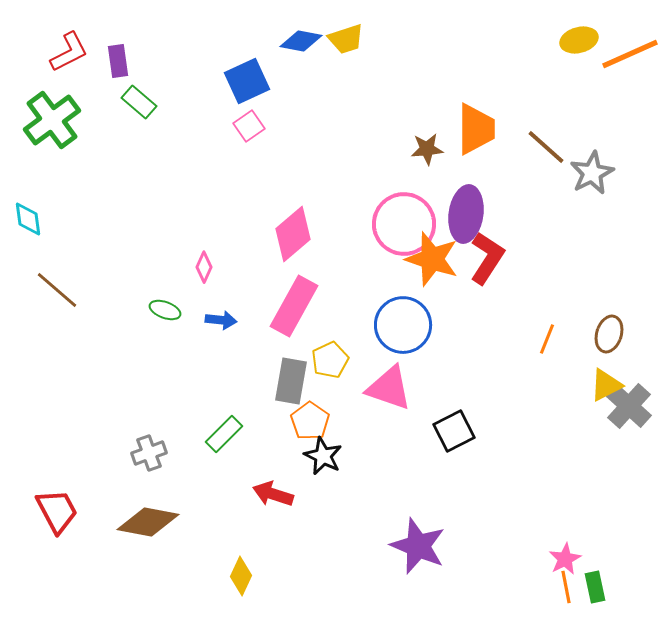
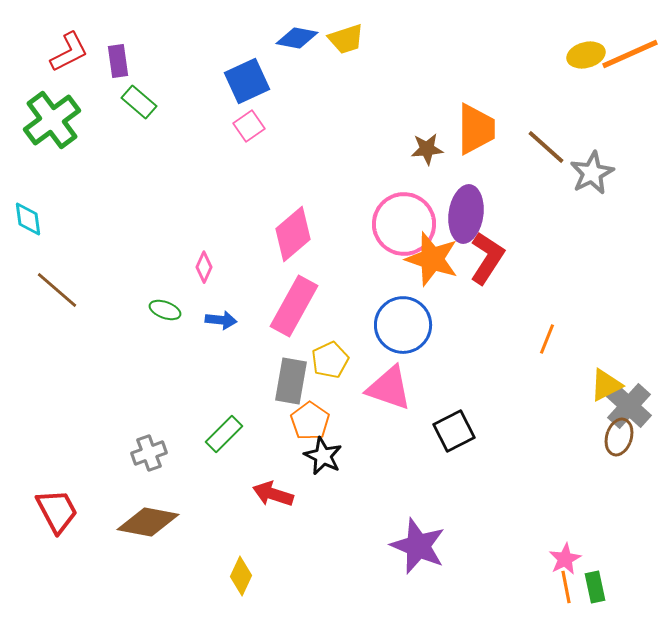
yellow ellipse at (579, 40): moved 7 px right, 15 px down
blue diamond at (301, 41): moved 4 px left, 3 px up
brown ellipse at (609, 334): moved 10 px right, 103 px down
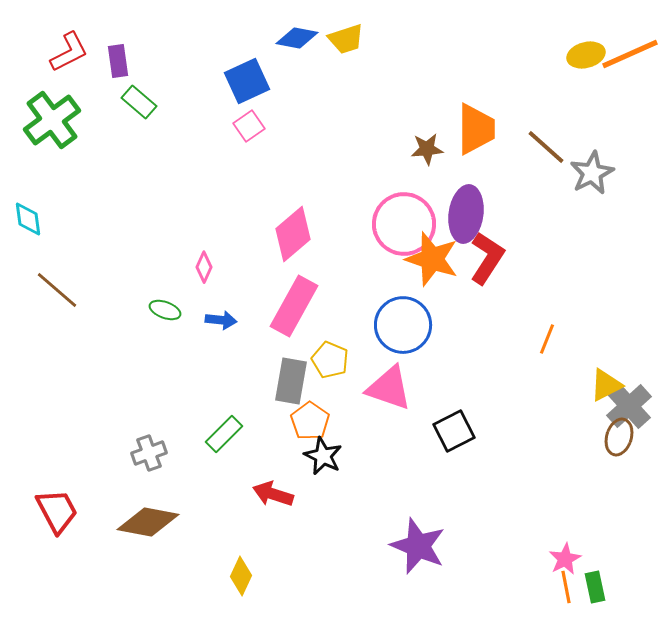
yellow pentagon at (330, 360): rotated 24 degrees counterclockwise
gray cross at (629, 406): rotated 6 degrees clockwise
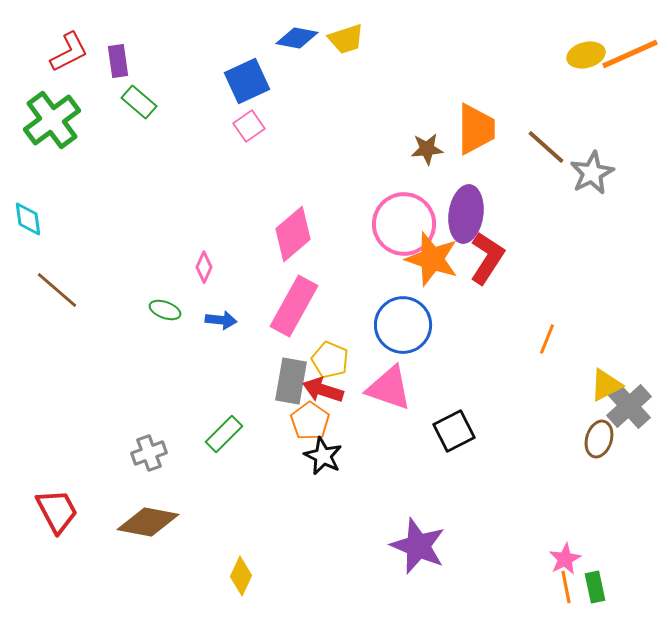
brown ellipse at (619, 437): moved 20 px left, 2 px down
red arrow at (273, 494): moved 50 px right, 104 px up
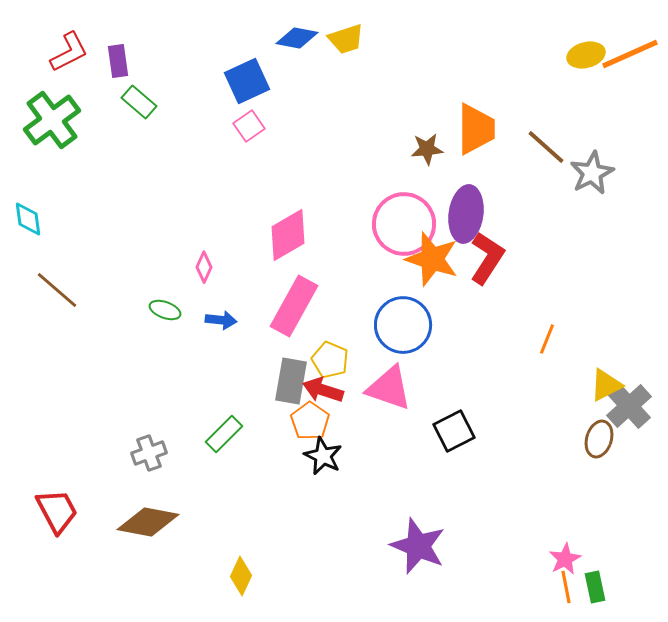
pink diamond at (293, 234): moved 5 px left, 1 px down; rotated 10 degrees clockwise
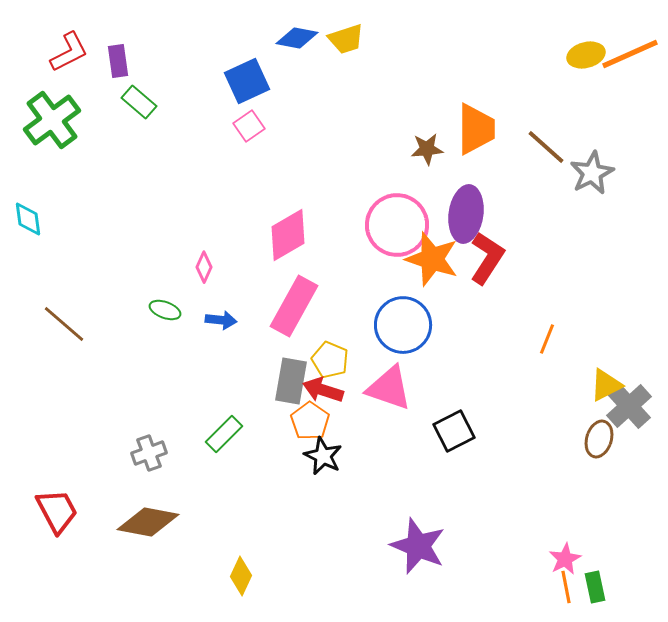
pink circle at (404, 224): moved 7 px left, 1 px down
brown line at (57, 290): moved 7 px right, 34 px down
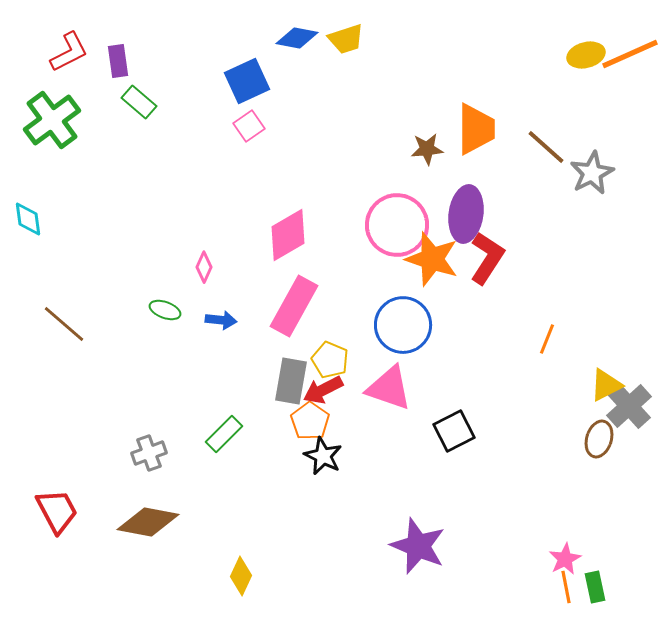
red arrow at (323, 390): rotated 45 degrees counterclockwise
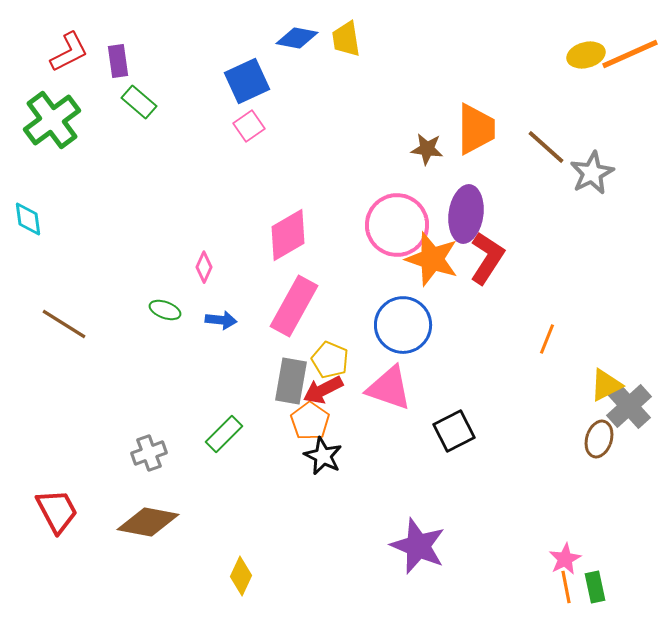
yellow trapezoid at (346, 39): rotated 99 degrees clockwise
brown star at (427, 149): rotated 12 degrees clockwise
brown line at (64, 324): rotated 9 degrees counterclockwise
